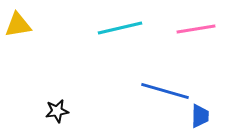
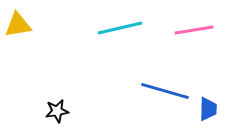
pink line: moved 2 px left, 1 px down
blue trapezoid: moved 8 px right, 7 px up
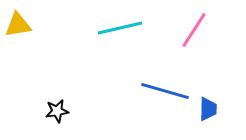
pink line: rotated 48 degrees counterclockwise
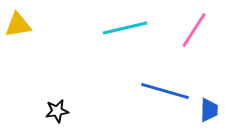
cyan line: moved 5 px right
blue trapezoid: moved 1 px right, 1 px down
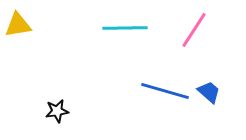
cyan line: rotated 12 degrees clockwise
blue trapezoid: moved 18 px up; rotated 50 degrees counterclockwise
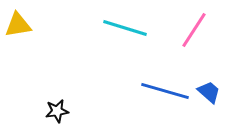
cyan line: rotated 18 degrees clockwise
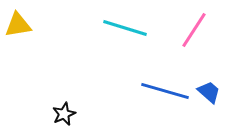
black star: moved 7 px right, 3 px down; rotated 15 degrees counterclockwise
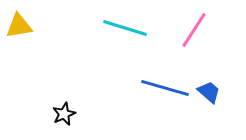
yellow triangle: moved 1 px right, 1 px down
blue line: moved 3 px up
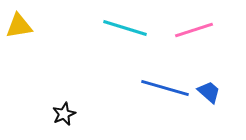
pink line: rotated 39 degrees clockwise
